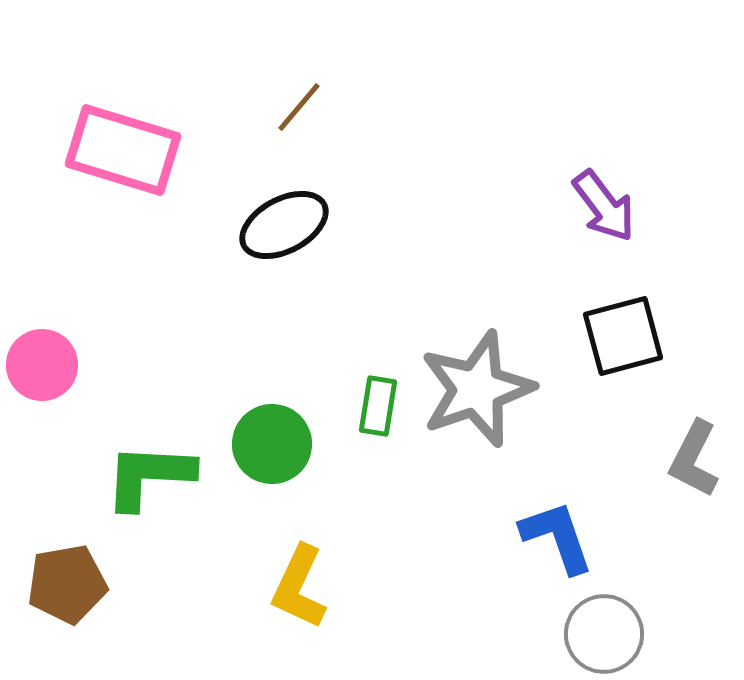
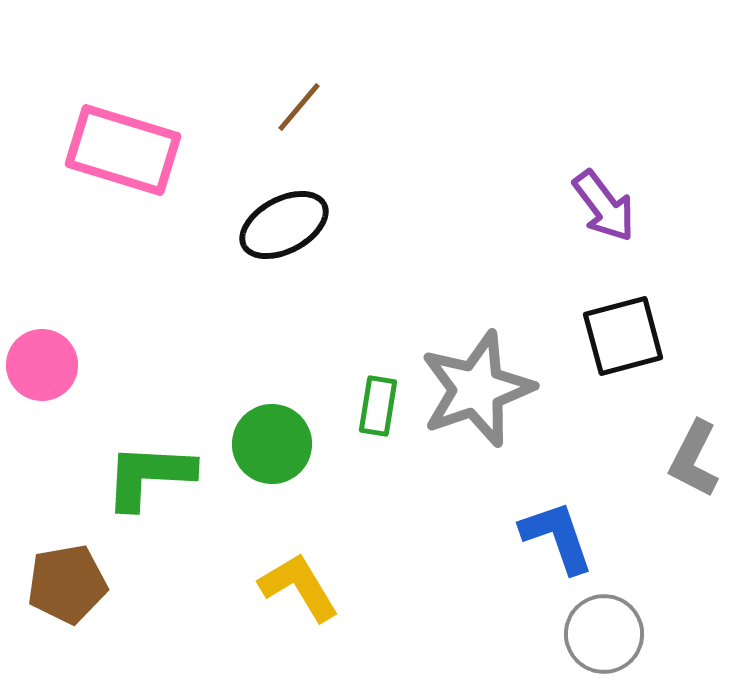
yellow L-shape: rotated 124 degrees clockwise
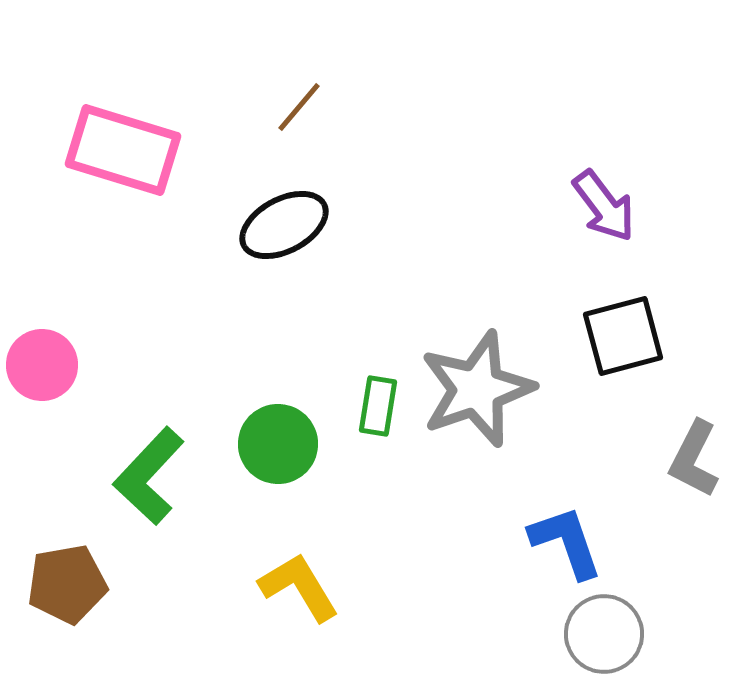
green circle: moved 6 px right
green L-shape: rotated 50 degrees counterclockwise
blue L-shape: moved 9 px right, 5 px down
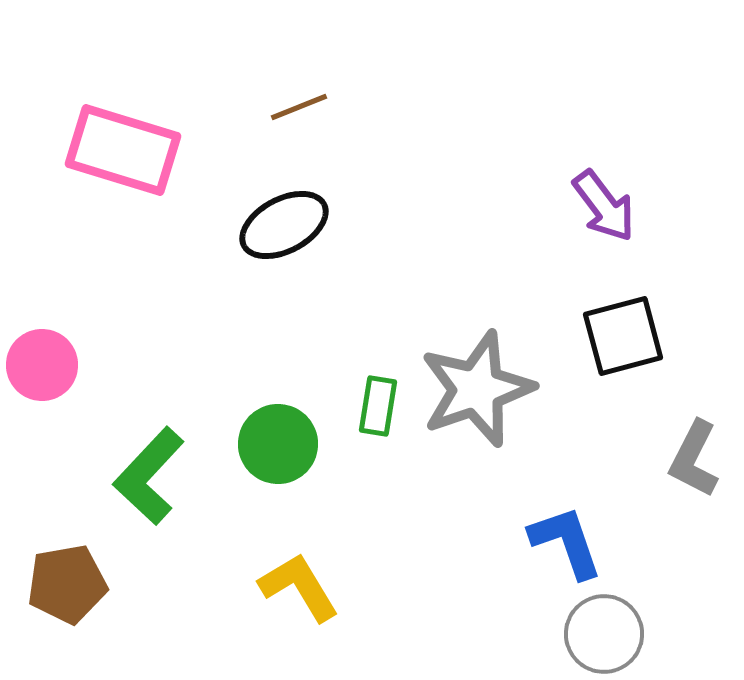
brown line: rotated 28 degrees clockwise
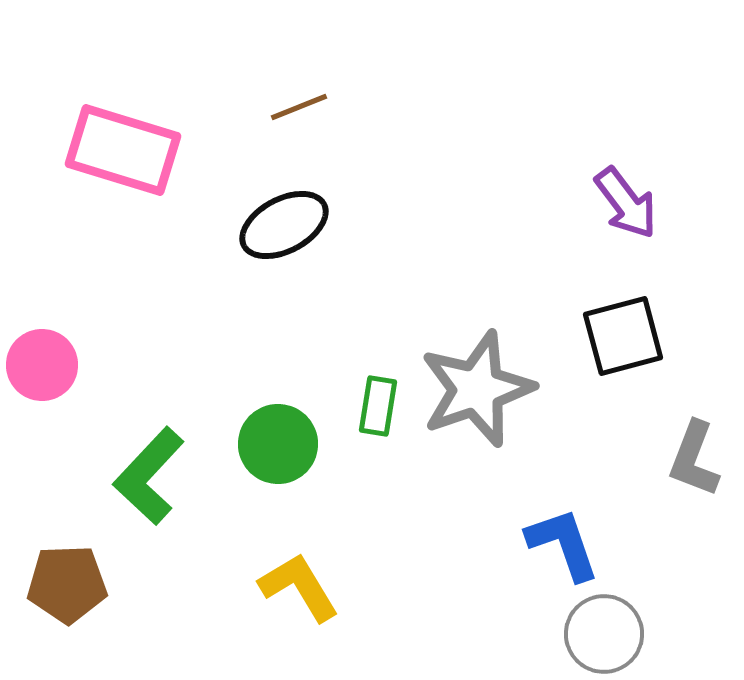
purple arrow: moved 22 px right, 3 px up
gray L-shape: rotated 6 degrees counterclockwise
blue L-shape: moved 3 px left, 2 px down
brown pentagon: rotated 8 degrees clockwise
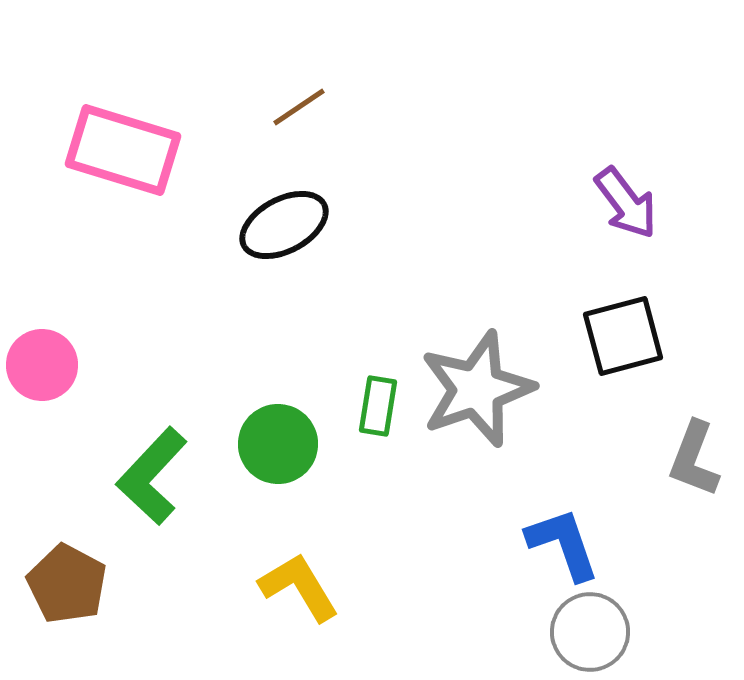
brown line: rotated 12 degrees counterclockwise
green L-shape: moved 3 px right
brown pentagon: rotated 30 degrees clockwise
gray circle: moved 14 px left, 2 px up
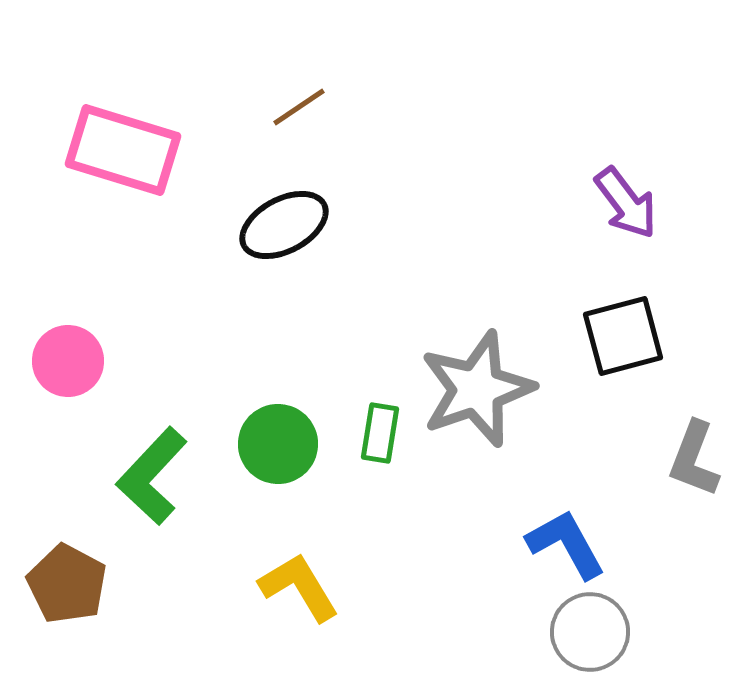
pink circle: moved 26 px right, 4 px up
green rectangle: moved 2 px right, 27 px down
blue L-shape: moved 3 px right; rotated 10 degrees counterclockwise
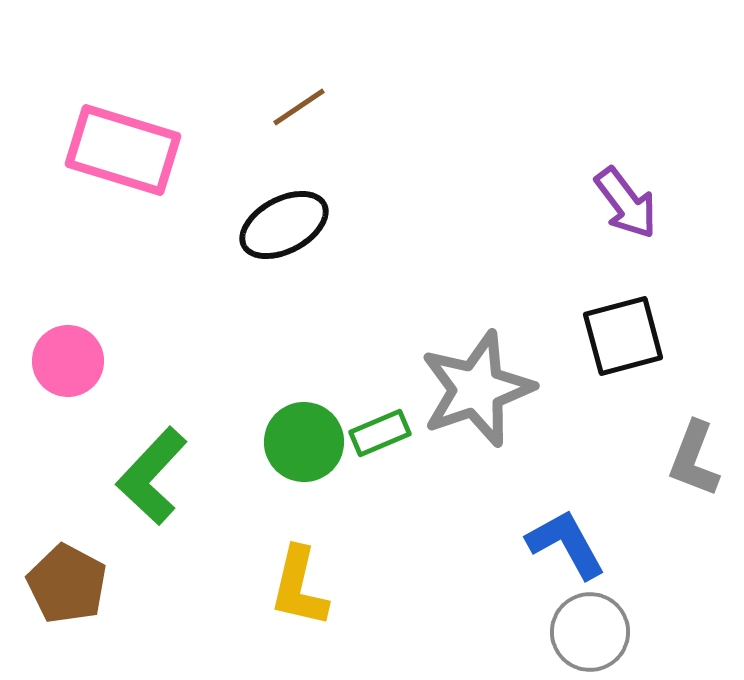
green rectangle: rotated 58 degrees clockwise
green circle: moved 26 px right, 2 px up
yellow L-shape: rotated 136 degrees counterclockwise
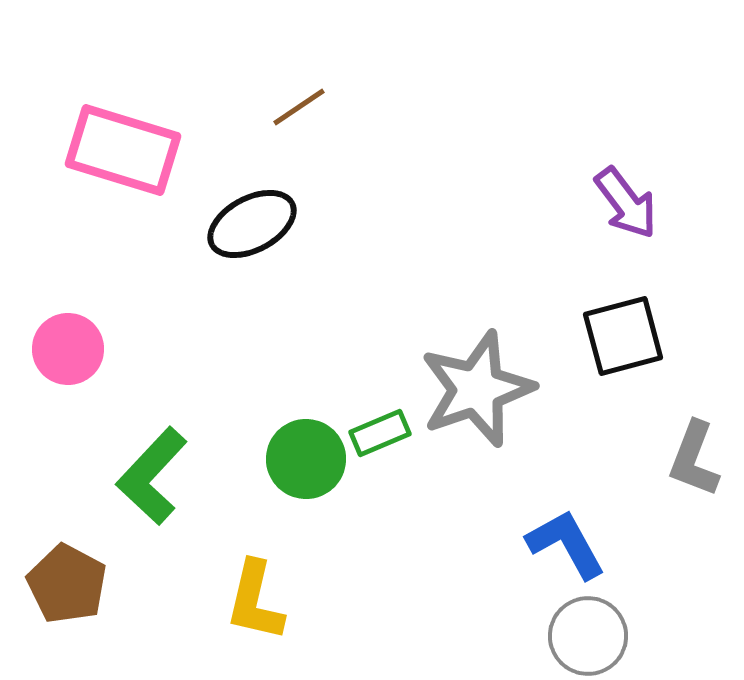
black ellipse: moved 32 px left, 1 px up
pink circle: moved 12 px up
green circle: moved 2 px right, 17 px down
yellow L-shape: moved 44 px left, 14 px down
gray circle: moved 2 px left, 4 px down
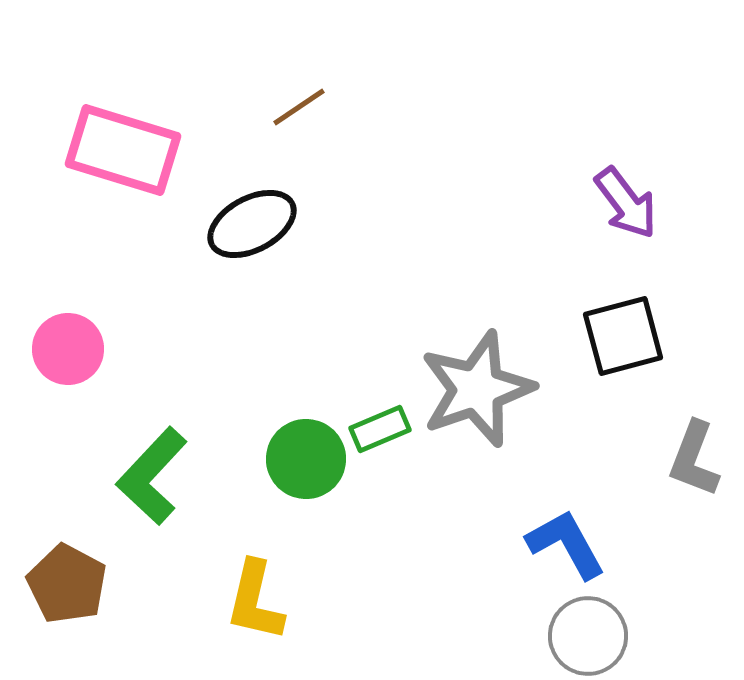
green rectangle: moved 4 px up
